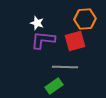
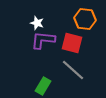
orange hexagon: rotated 10 degrees clockwise
red square: moved 3 px left, 2 px down; rotated 30 degrees clockwise
gray line: moved 8 px right, 3 px down; rotated 40 degrees clockwise
green rectangle: moved 11 px left; rotated 24 degrees counterclockwise
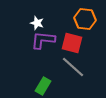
gray line: moved 3 px up
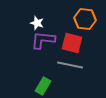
gray line: moved 3 px left, 2 px up; rotated 30 degrees counterclockwise
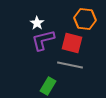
white star: rotated 16 degrees clockwise
purple L-shape: rotated 20 degrees counterclockwise
green rectangle: moved 5 px right
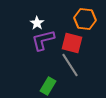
gray line: rotated 45 degrees clockwise
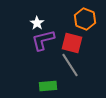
orange hexagon: rotated 15 degrees clockwise
green rectangle: rotated 54 degrees clockwise
